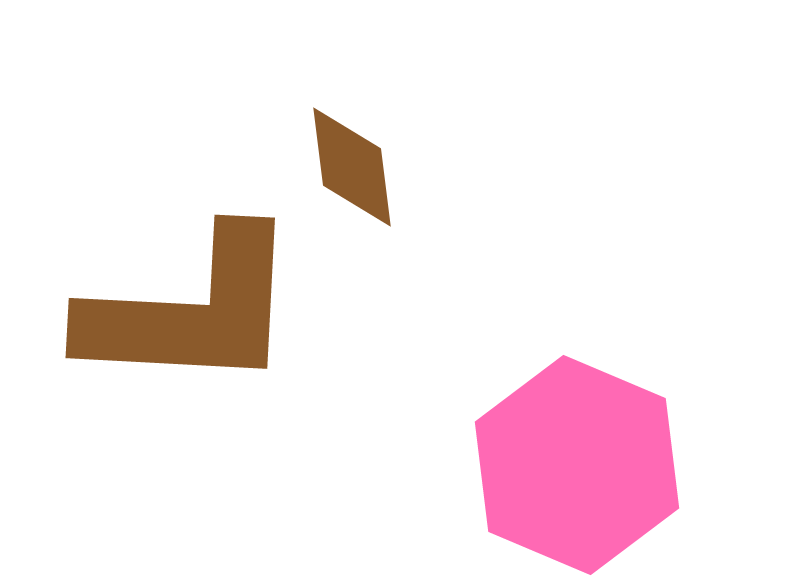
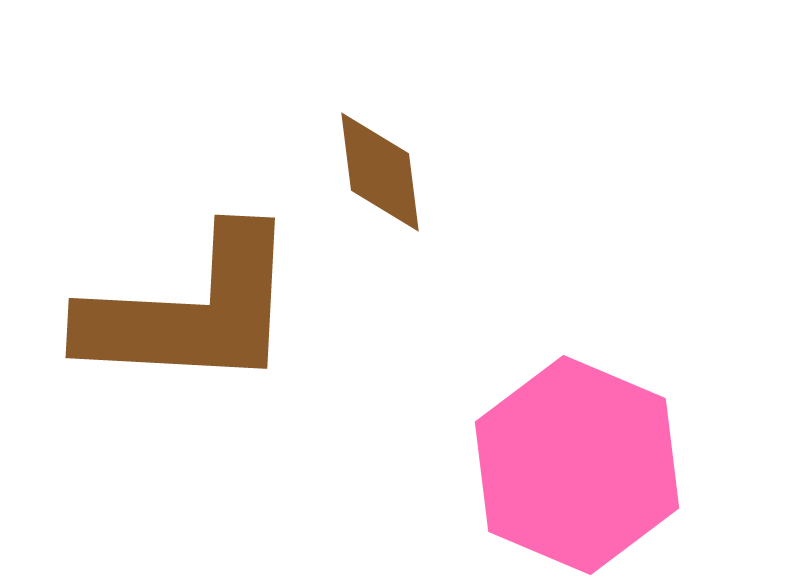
brown diamond: moved 28 px right, 5 px down
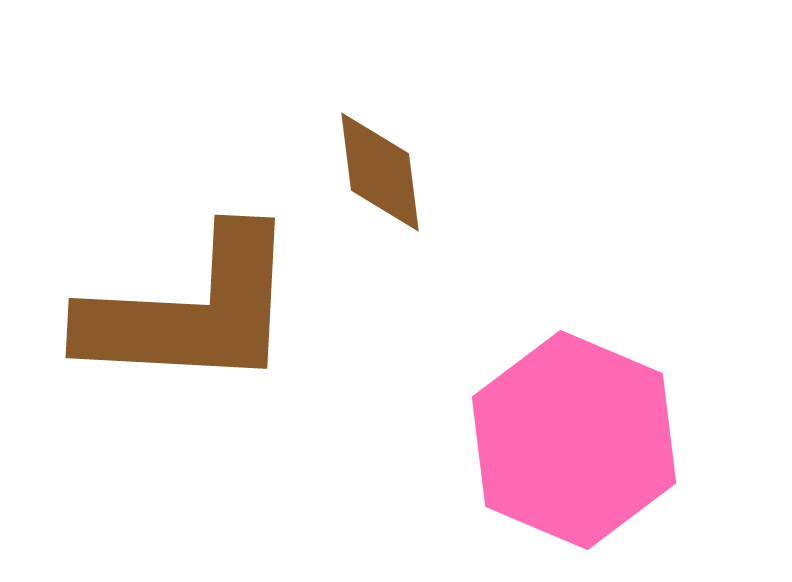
pink hexagon: moved 3 px left, 25 px up
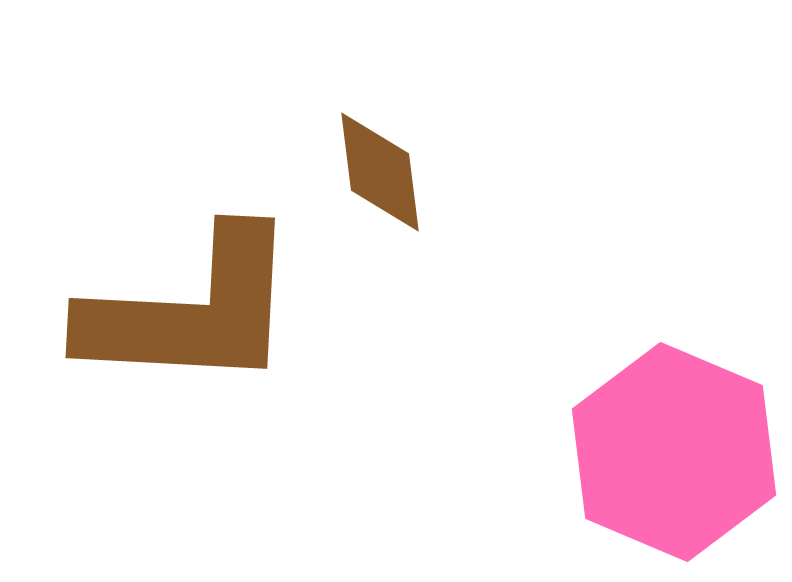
pink hexagon: moved 100 px right, 12 px down
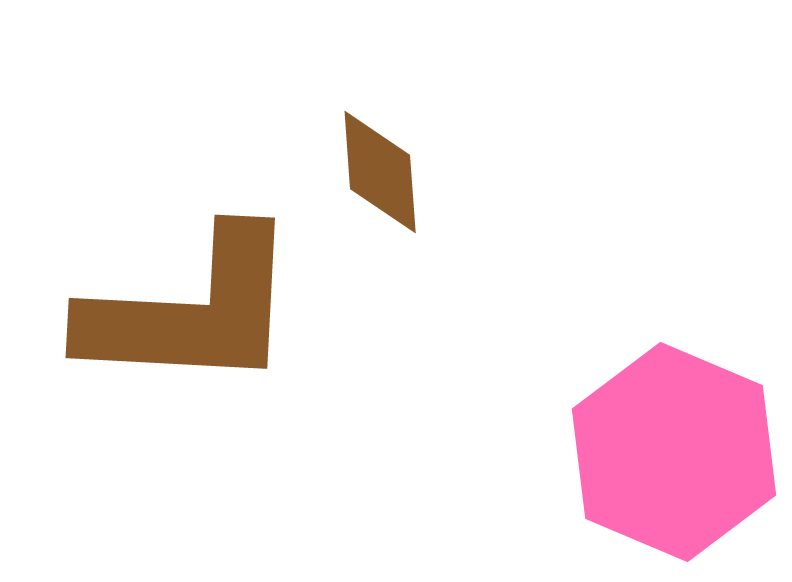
brown diamond: rotated 3 degrees clockwise
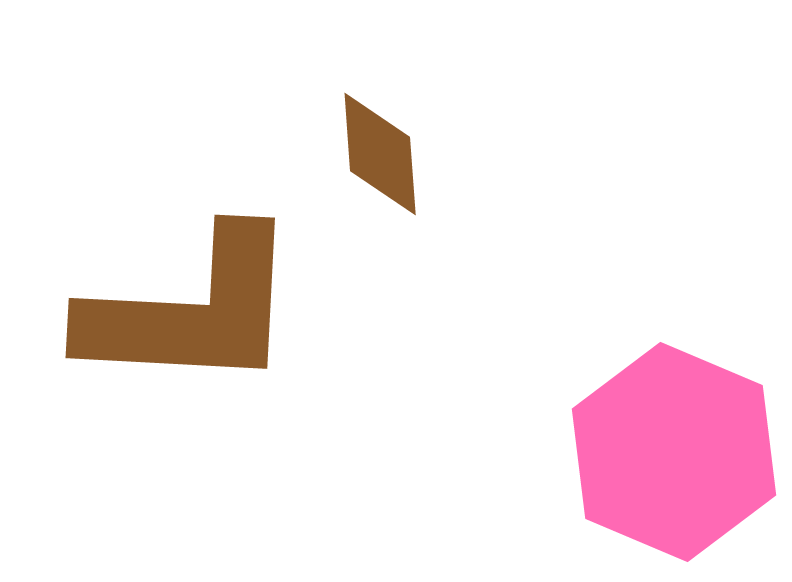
brown diamond: moved 18 px up
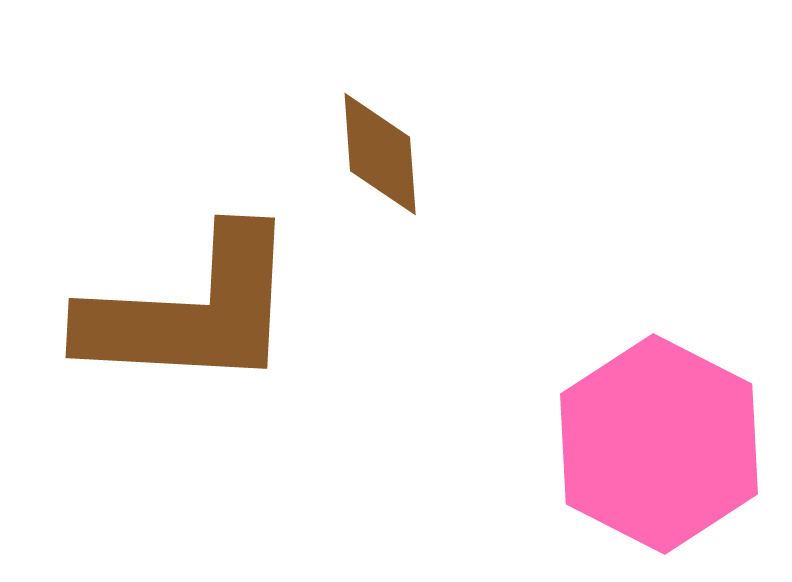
pink hexagon: moved 15 px left, 8 px up; rotated 4 degrees clockwise
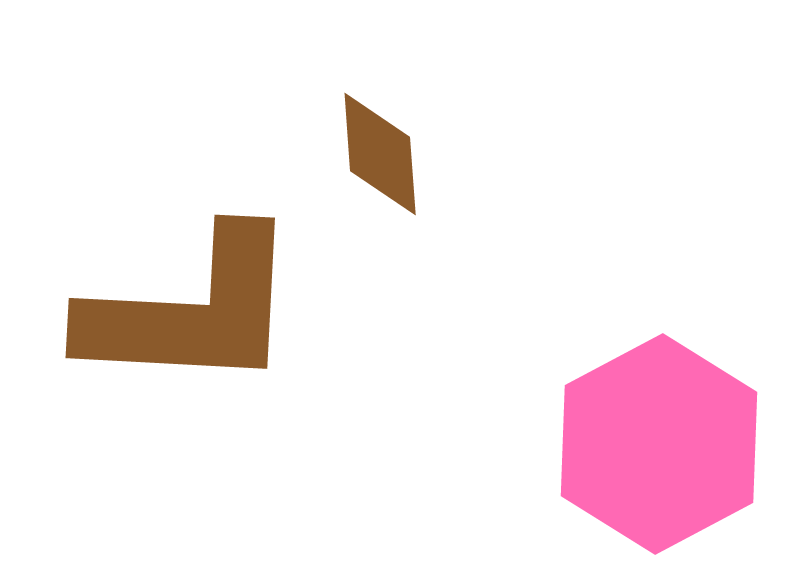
pink hexagon: rotated 5 degrees clockwise
